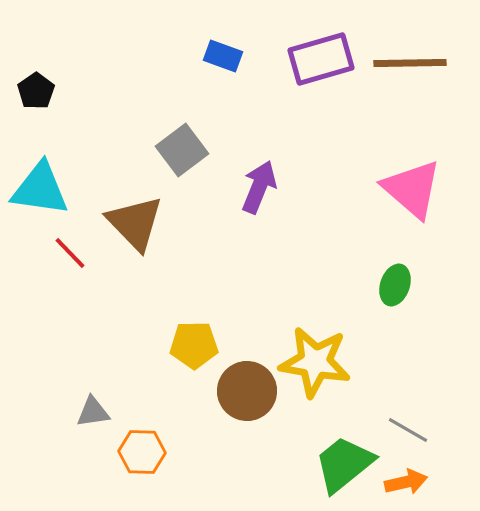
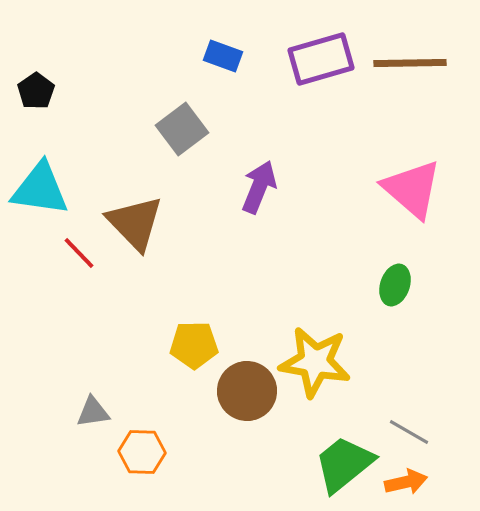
gray square: moved 21 px up
red line: moved 9 px right
gray line: moved 1 px right, 2 px down
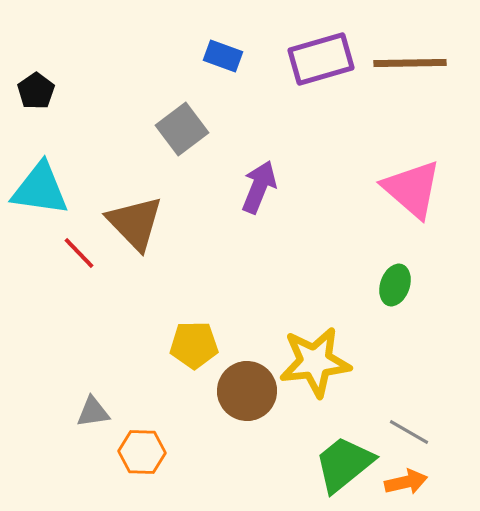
yellow star: rotated 16 degrees counterclockwise
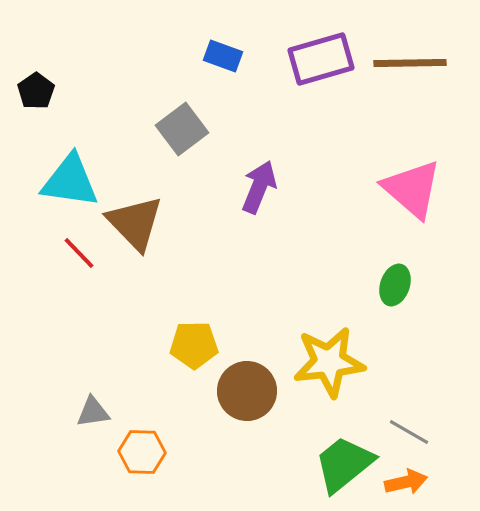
cyan triangle: moved 30 px right, 8 px up
yellow star: moved 14 px right
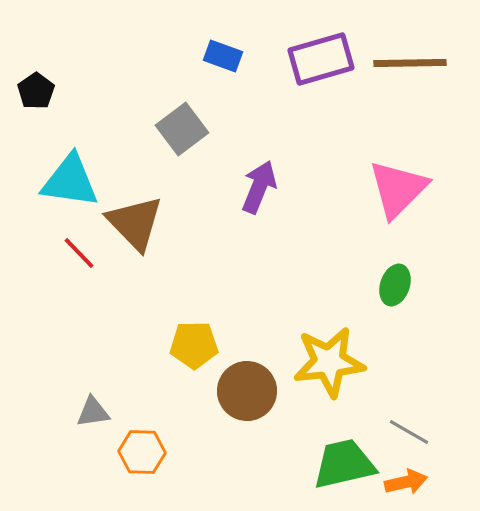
pink triangle: moved 14 px left; rotated 34 degrees clockwise
green trapezoid: rotated 26 degrees clockwise
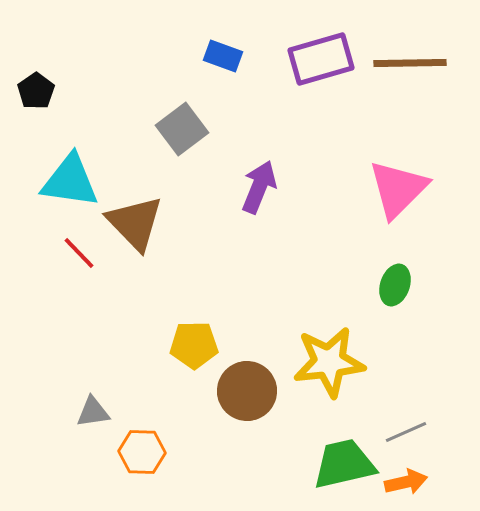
gray line: moved 3 px left; rotated 54 degrees counterclockwise
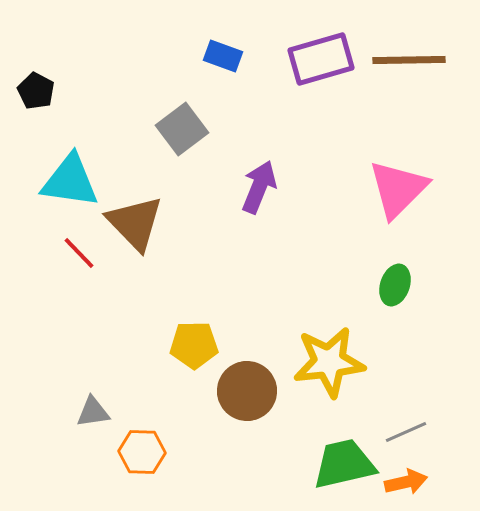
brown line: moved 1 px left, 3 px up
black pentagon: rotated 9 degrees counterclockwise
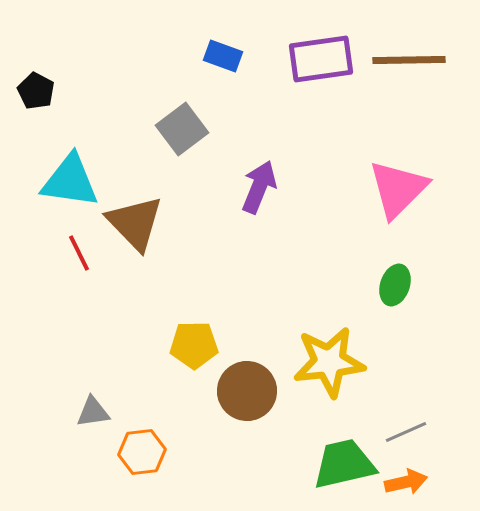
purple rectangle: rotated 8 degrees clockwise
red line: rotated 18 degrees clockwise
orange hexagon: rotated 9 degrees counterclockwise
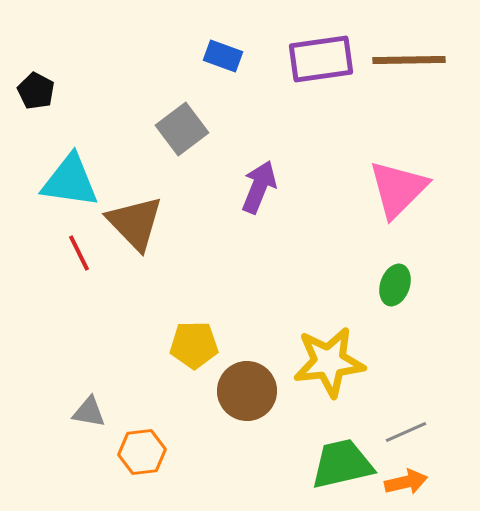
gray triangle: moved 4 px left; rotated 18 degrees clockwise
green trapezoid: moved 2 px left
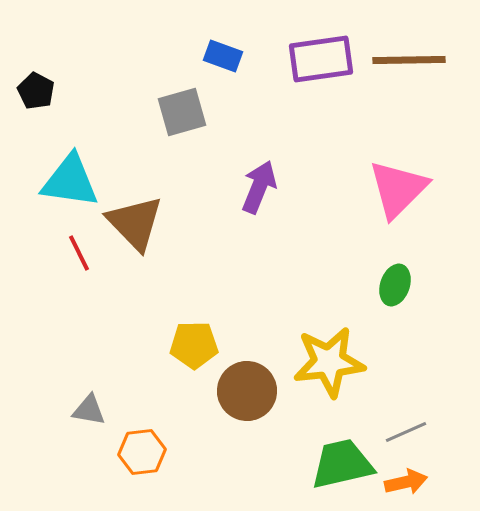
gray square: moved 17 px up; rotated 21 degrees clockwise
gray triangle: moved 2 px up
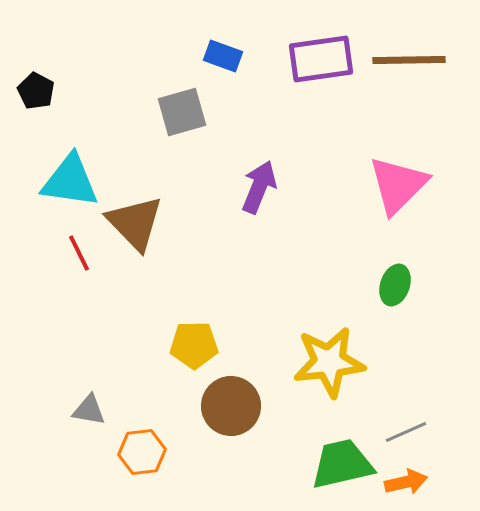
pink triangle: moved 4 px up
brown circle: moved 16 px left, 15 px down
